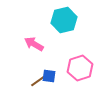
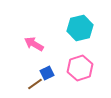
cyan hexagon: moved 16 px right, 8 px down
blue square: moved 2 px left, 3 px up; rotated 32 degrees counterclockwise
brown line: moved 3 px left, 3 px down
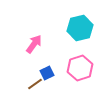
pink arrow: rotated 96 degrees clockwise
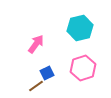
pink arrow: moved 2 px right
pink hexagon: moved 3 px right
brown line: moved 1 px right, 2 px down
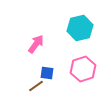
pink hexagon: moved 1 px down
blue square: rotated 32 degrees clockwise
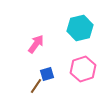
blue square: moved 1 px down; rotated 24 degrees counterclockwise
brown line: rotated 21 degrees counterclockwise
